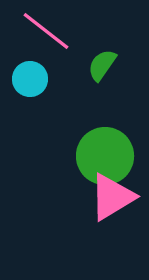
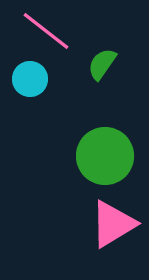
green semicircle: moved 1 px up
pink triangle: moved 1 px right, 27 px down
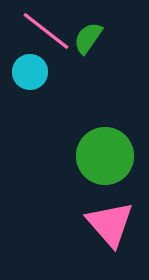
green semicircle: moved 14 px left, 26 px up
cyan circle: moved 7 px up
pink triangle: moved 3 px left; rotated 40 degrees counterclockwise
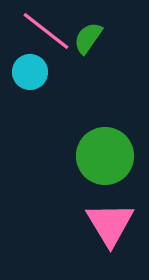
pink triangle: rotated 10 degrees clockwise
